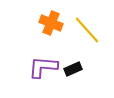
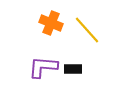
black rectangle: rotated 24 degrees clockwise
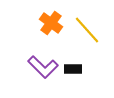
orange cross: rotated 15 degrees clockwise
purple L-shape: rotated 140 degrees counterclockwise
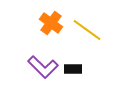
yellow line: rotated 12 degrees counterclockwise
